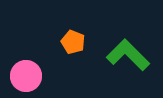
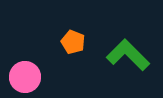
pink circle: moved 1 px left, 1 px down
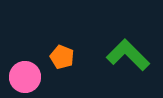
orange pentagon: moved 11 px left, 15 px down
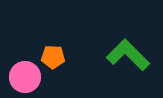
orange pentagon: moved 9 px left; rotated 20 degrees counterclockwise
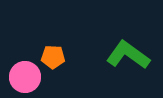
green L-shape: rotated 9 degrees counterclockwise
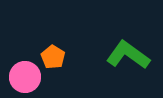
orange pentagon: rotated 30 degrees clockwise
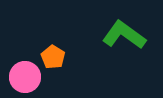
green L-shape: moved 4 px left, 20 px up
